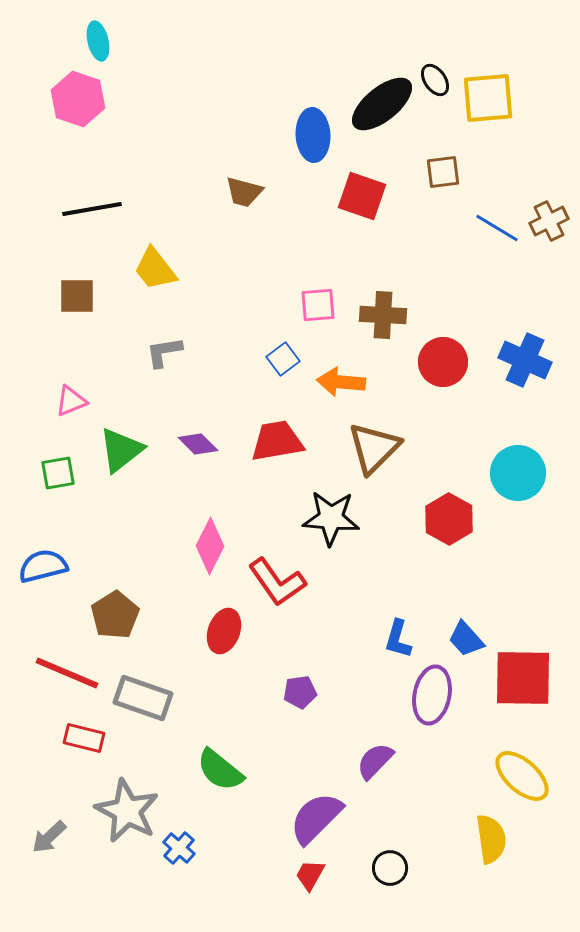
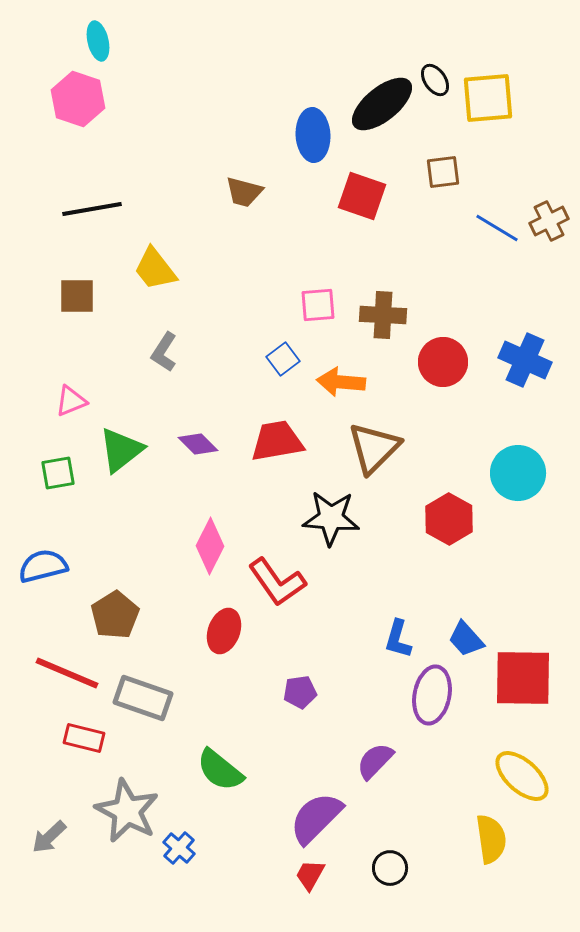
gray L-shape at (164, 352): rotated 48 degrees counterclockwise
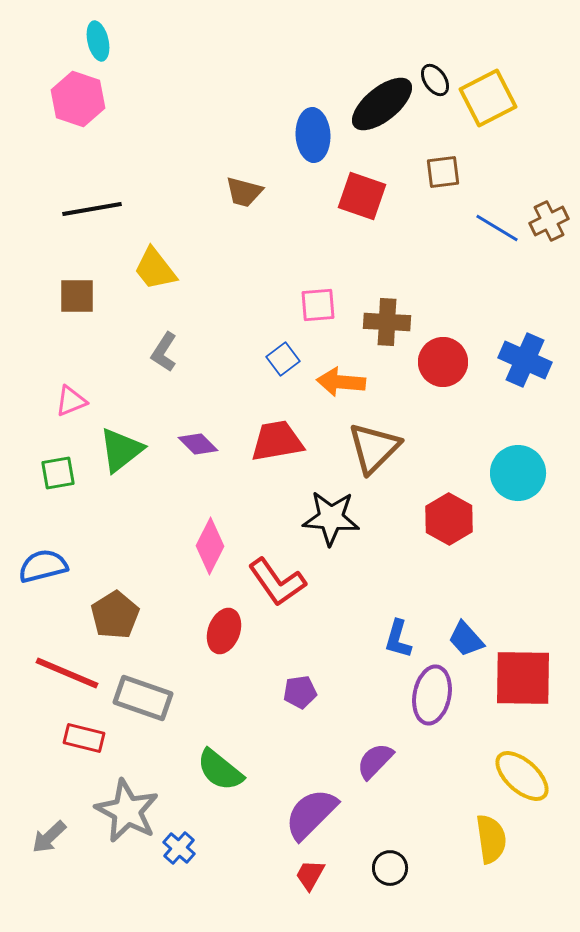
yellow square at (488, 98): rotated 22 degrees counterclockwise
brown cross at (383, 315): moved 4 px right, 7 px down
purple semicircle at (316, 818): moved 5 px left, 4 px up
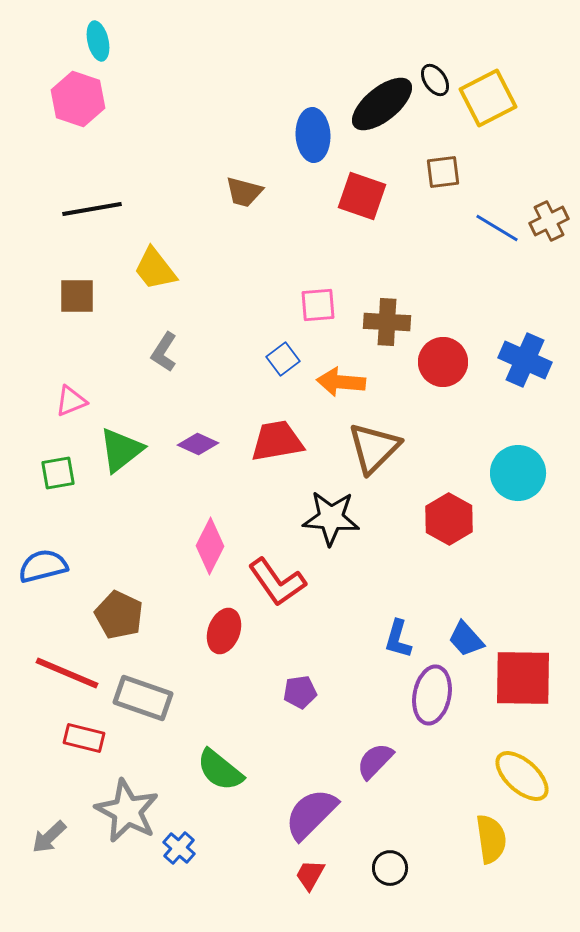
purple diamond at (198, 444): rotated 21 degrees counterclockwise
brown pentagon at (115, 615): moved 4 px right; rotated 15 degrees counterclockwise
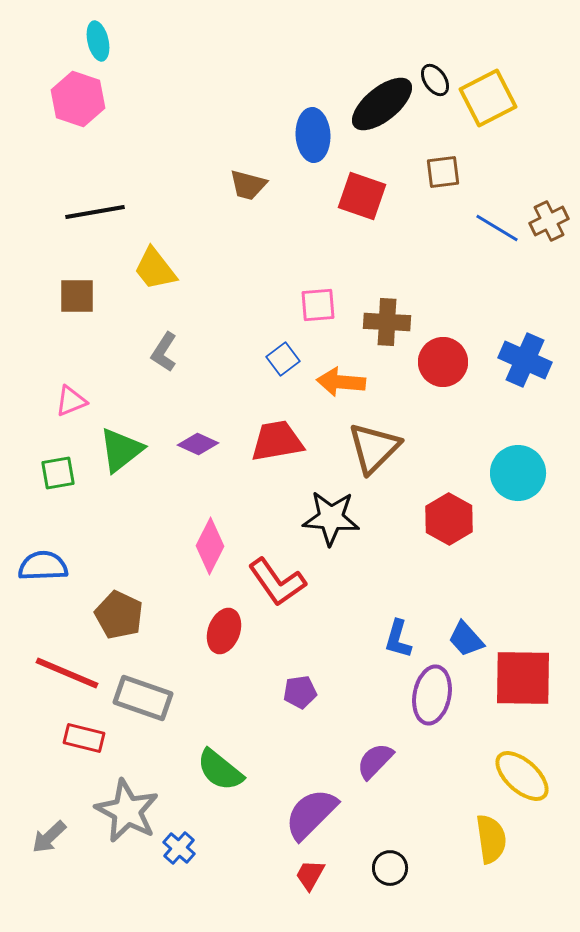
brown trapezoid at (244, 192): moved 4 px right, 7 px up
black line at (92, 209): moved 3 px right, 3 px down
blue semicircle at (43, 566): rotated 12 degrees clockwise
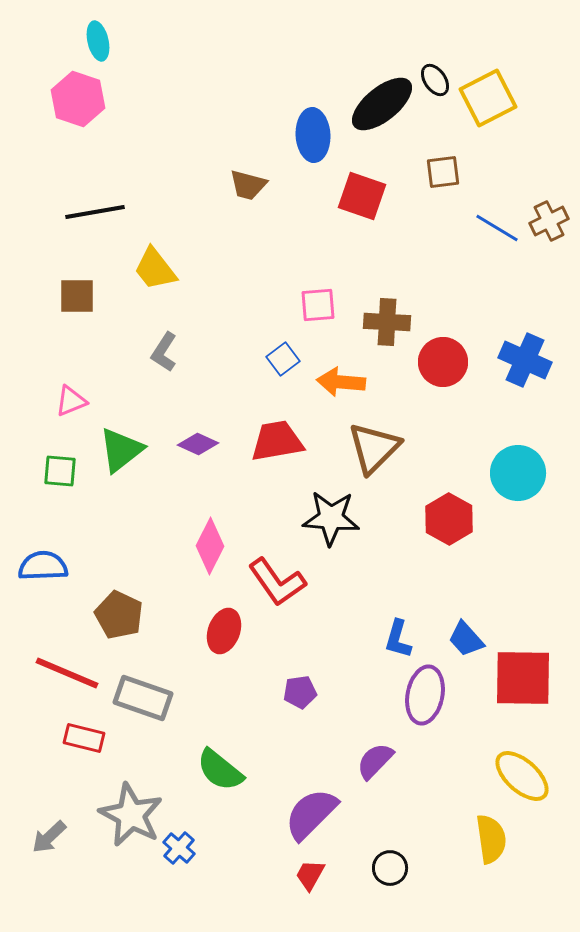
green square at (58, 473): moved 2 px right, 2 px up; rotated 15 degrees clockwise
purple ellipse at (432, 695): moved 7 px left
gray star at (127, 811): moved 4 px right, 4 px down
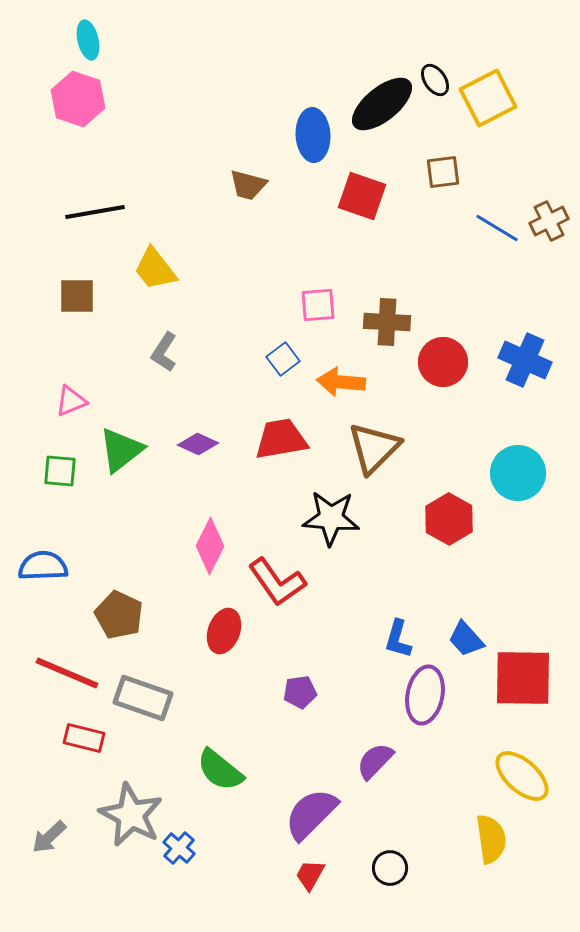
cyan ellipse at (98, 41): moved 10 px left, 1 px up
red trapezoid at (277, 441): moved 4 px right, 2 px up
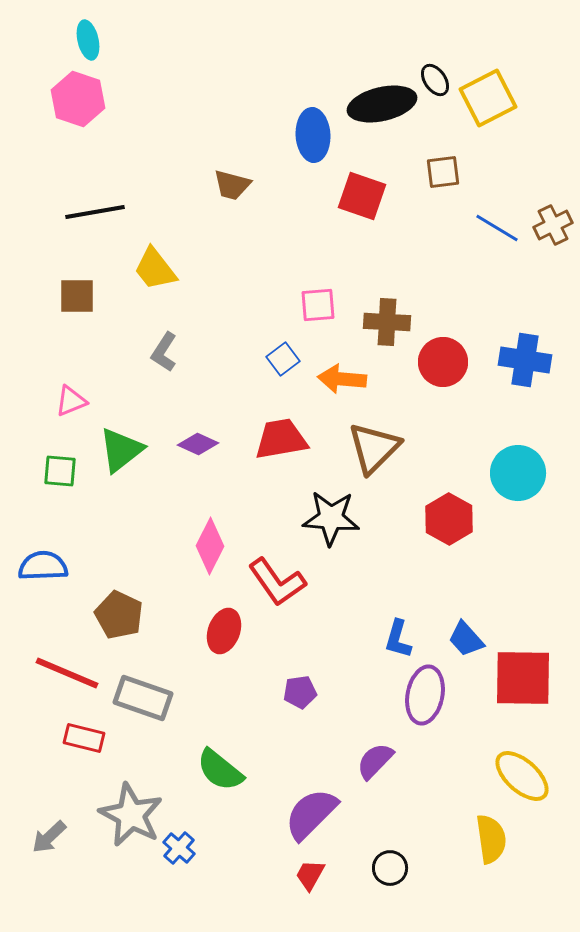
black ellipse at (382, 104): rotated 26 degrees clockwise
brown trapezoid at (248, 185): moved 16 px left
brown cross at (549, 221): moved 4 px right, 4 px down
blue cross at (525, 360): rotated 15 degrees counterclockwise
orange arrow at (341, 382): moved 1 px right, 3 px up
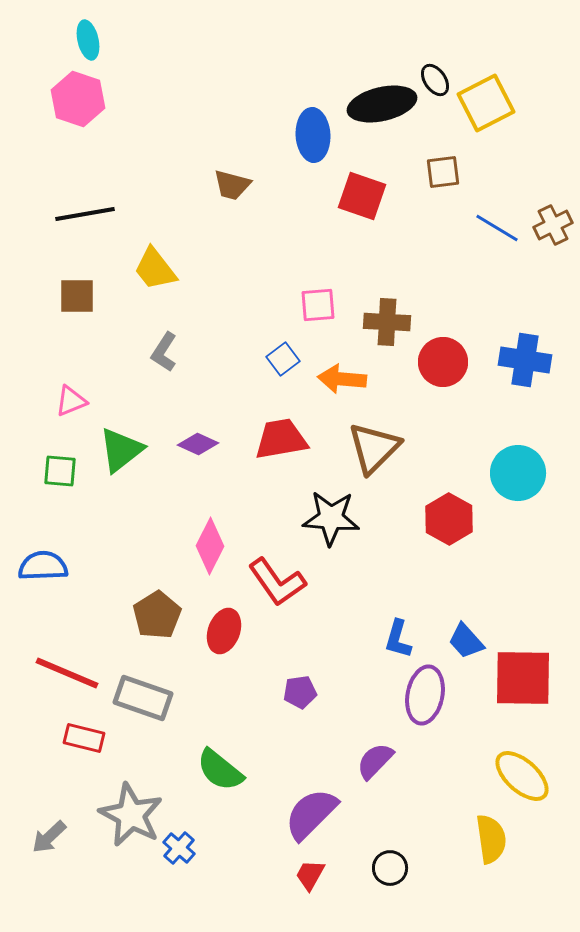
yellow square at (488, 98): moved 2 px left, 5 px down
black line at (95, 212): moved 10 px left, 2 px down
brown pentagon at (119, 615): moved 38 px right; rotated 15 degrees clockwise
blue trapezoid at (466, 639): moved 2 px down
